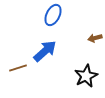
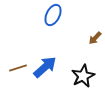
brown arrow: rotated 32 degrees counterclockwise
blue arrow: moved 16 px down
black star: moved 3 px left
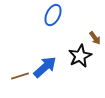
brown arrow: rotated 80 degrees counterclockwise
brown line: moved 2 px right, 8 px down
black star: moved 3 px left, 20 px up
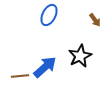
blue ellipse: moved 4 px left
brown arrow: moved 18 px up
brown line: rotated 12 degrees clockwise
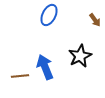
blue arrow: rotated 70 degrees counterclockwise
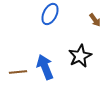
blue ellipse: moved 1 px right, 1 px up
brown line: moved 2 px left, 4 px up
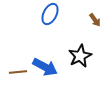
blue arrow: rotated 140 degrees clockwise
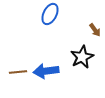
brown arrow: moved 10 px down
black star: moved 2 px right, 1 px down
blue arrow: moved 1 px right, 4 px down; rotated 145 degrees clockwise
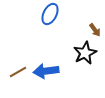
black star: moved 3 px right, 4 px up
brown line: rotated 24 degrees counterclockwise
